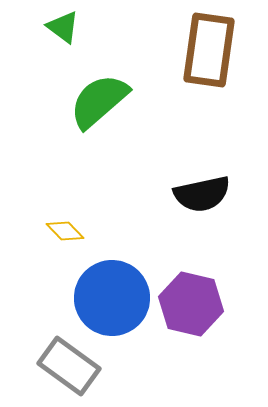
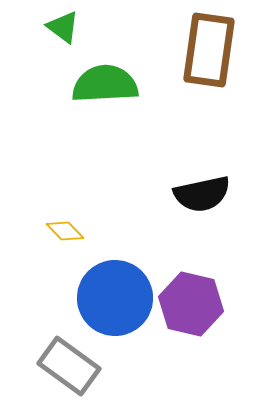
green semicircle: moved 6 px right, 17 px up; rotated 38 degrees clockwise
blue circle: moved 3 px right
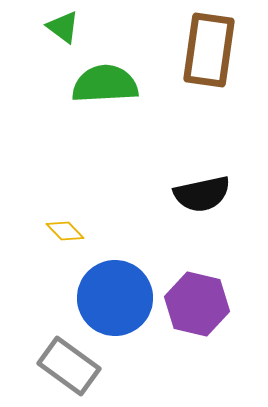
purple hexagon: moved 6 px right
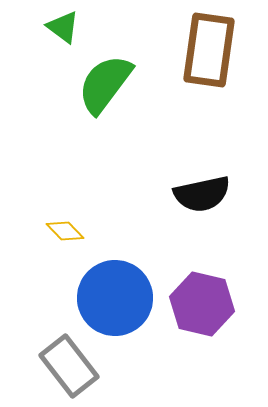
green semicircle: rotated 50 degrees counterclockwise
purple hexagon: moved 5 px right
gray rectangle: rotated 16 degrees clockwise
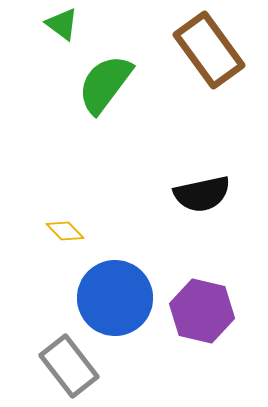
green triangle: moved 1 px left, 3 px up
brown rectangle: rotated 44 degrees counterclockwise
purple hexagon: moved 7 px down
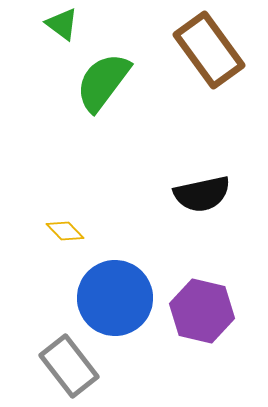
green semicircle: moved 2 px left, 2 px up
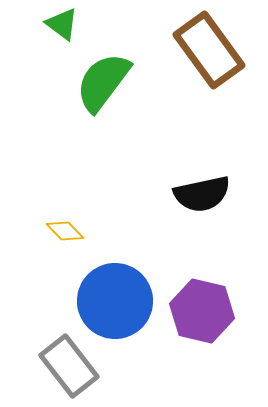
blue circle: moved 3 px down
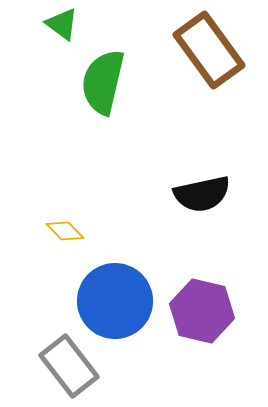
green semicircle: rotated 24 degrees counterclockwise
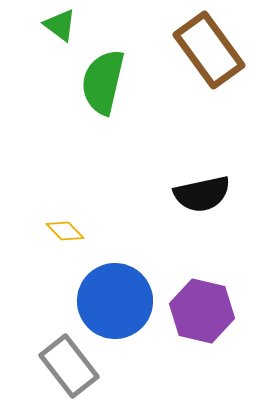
green triangle: moved 2 px left, 1 px down
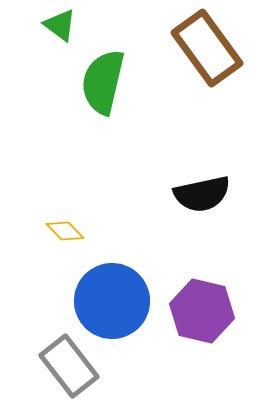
brown rectangle: moved 2 px left, 2 px up
blue circle: moved 3 px left
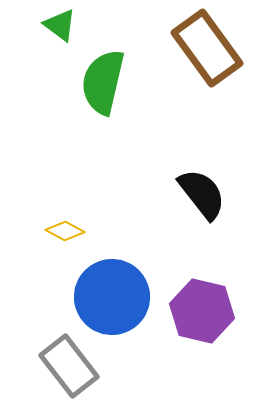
black semicircle: rotated 116 degrees counterclockwise
yellow diamond: rotated 18 degrees counterclockwise
blue circle: moved 4 px up
